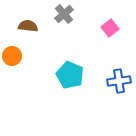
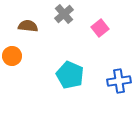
pink square: moved 10 px left
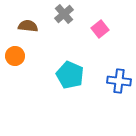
pink square: moved 1 px down
orange circle: moved 3 px right
blue cross: rotated 15 degrees clockwise
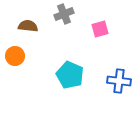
gray cross: rotated 18 degrees clockwise
pink square: rotated 24 degrees clockwise
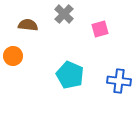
gray cross: rotated 24 degrees counterclockwise
brown semicircle: moved 1 px up
orange circle: moved 2 px left
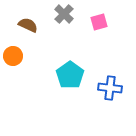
brown semicircle: rotated 18 degrees clockwise
pink square: moved 1 px left, 7 px up
cyan pentagon: rotated 12 degrees clockwise
blue cross: moved 9 px left, 7 px down
